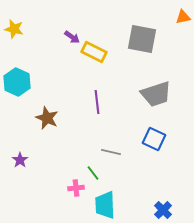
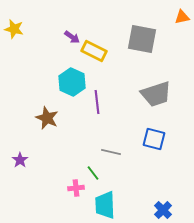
orange triangle: moved 1 px left
yellow rectangle: moved 1 px up
cyan hexagon: moved 55 px right
blue square: rotated 10 degrees counterclockwise
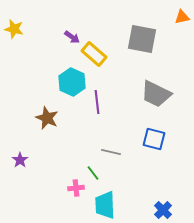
yellow rectangle: moved 3 px down; rotated 15 degrees clockwise
gray trapezoid: rotated 44 degrees clockwise
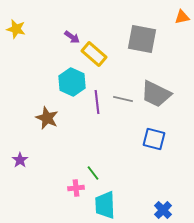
yellow star: moved 2 px right
gray line: moved 12 px right, 53 px up
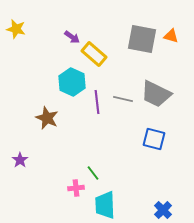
orange triangle: moved 11 px left, 19 px down; rotated 28 degrees clockwise
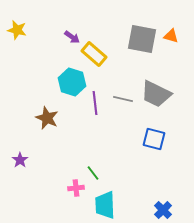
yellow star: moved 1 px right, 1 px down
cyan hexagon: rotated 8 degrees counterclockwise
purple line: moved 2 px left, 1 px down
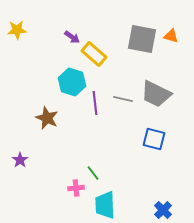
yellow star: rotated 18 degrees counterclockwise
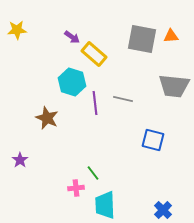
orange triangle: rotated 21 degrees counterclockwise
gray trapezoid: moved 18 px right, 8 px up; rotated 20 degrees counterclockwise
blue square: moved 1 px left, 1 px down
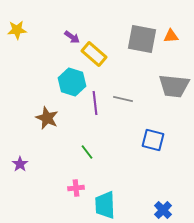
purple star: moved 4 px down
green line: moved 6 px left, 21 px up
